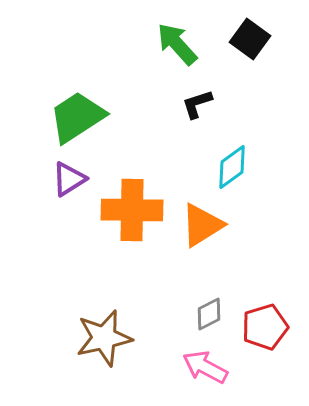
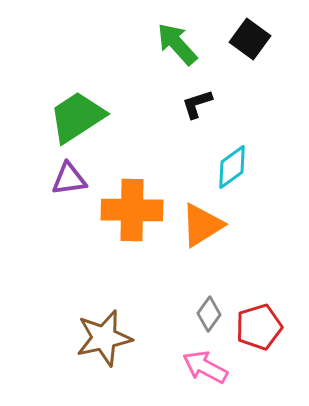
purple triangle: rotated 24 degrees clockwise
gray diamond: rotated 28 degrees counterclockwise
red pentagon: moved 6 px left
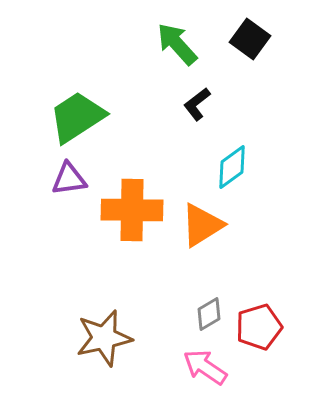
black L-shape: rotated 20 degrees counterclockwise
gray diamond: rotated 24 degrees clockwise
pink arrow: rotated 6 degrees clockwise
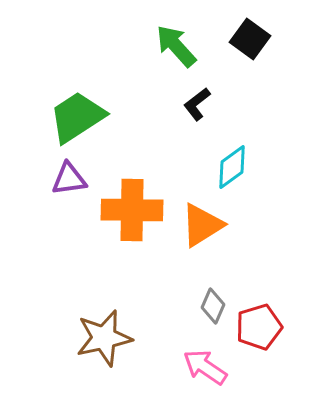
green arrow: moved 1 px left, 2 px down
gray diamond: moved 4 px right, 8 px up; rotated 36 degrees counterclockwise
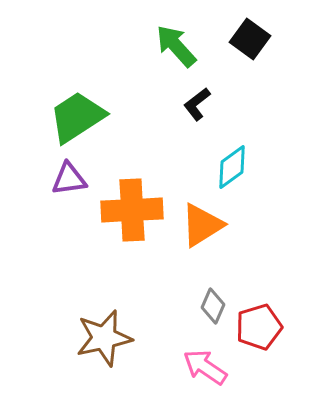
orange cross: rotated 4 degrees counterclockwise
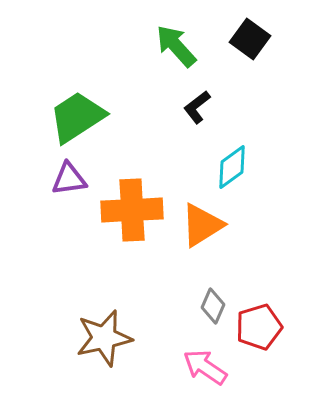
black L-shape: moved 3 px down
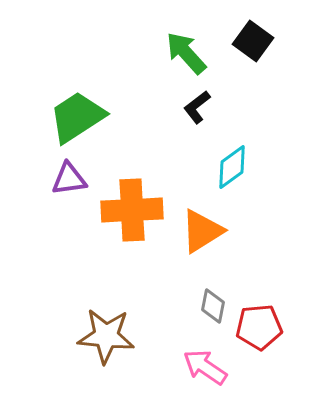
black square: moved 3 px right, 2 px down
green arrow: moved 10 px right, 7 px down
orange triangle: moved 6 px down
gray diamond: rotated 12 degrees counterclockwise
red pentagon: rotated 12 degrees clockwise
brown star: moved 2 px right, 2 px up; rotated 18 degrees clockwise
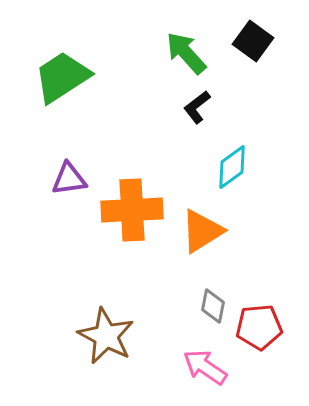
green trapezoid: moved 15 px left, 40 px up
brown star: rotated 22 degrees clockwise
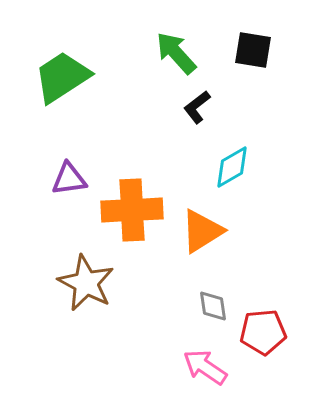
black square: moved 9 px down; rotated 27 degrees counterclockwise
green arrow: moved 10 px left
cyan diamond: rotated 6 degrees clockwise
gray diamond: rotated 20 degrees counterclockwise
red pentagon: moved 4 px right, 5 px down
brown star: moved 20 px left, 53 px up
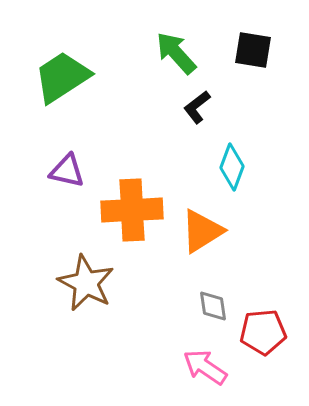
cyan diamond: rotated 39 degrees counterclockwise
purple triangle: moved 2 px left, 8 px up; rotated 21 degrees clockwise
